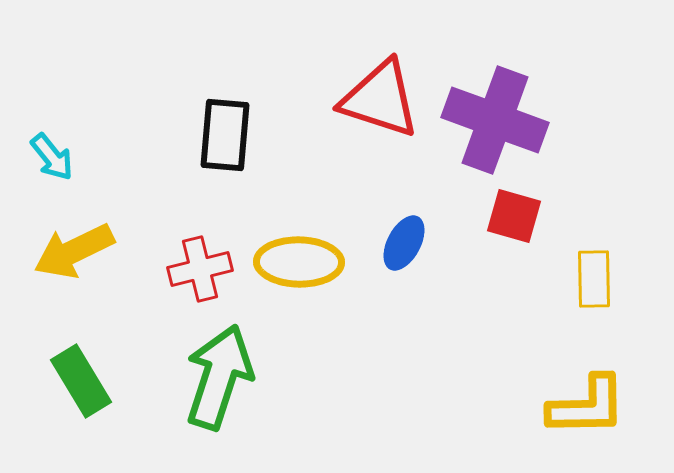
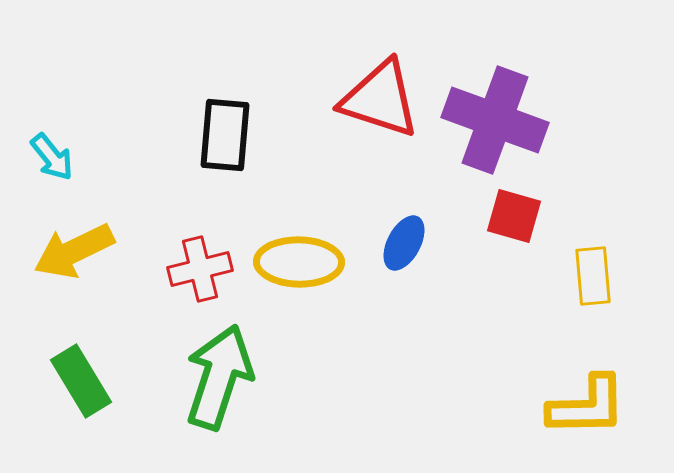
yellow rectangle: moved 1 px left, 3 px up; rotated 4 degrees counterclockwise
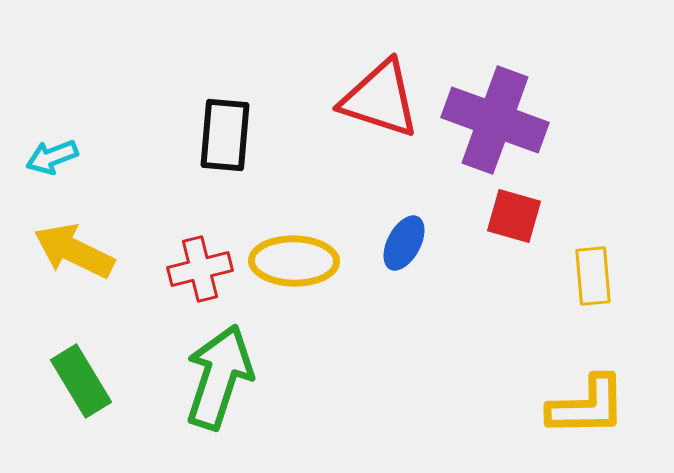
cyan arrow: rotated 108 degrees clockwise
yellow arrow: rotated 52 degrees clockwise
yellow ellipse: moved 5 px left, 1 px up
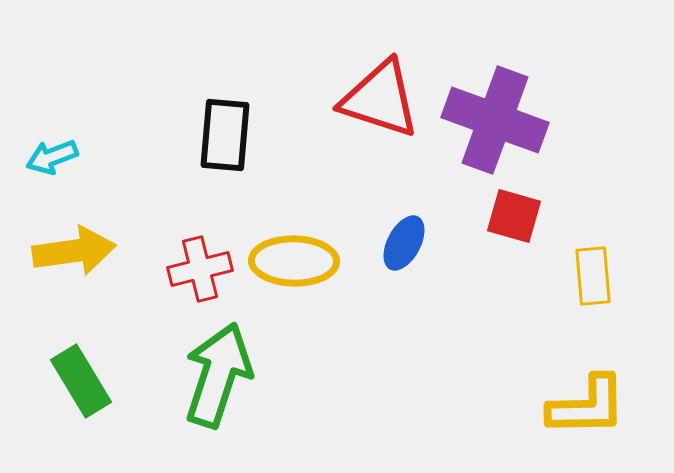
yellow arrow: rotated 146 degrees clockwise
green arrow: moved 1 px left, 2 px up
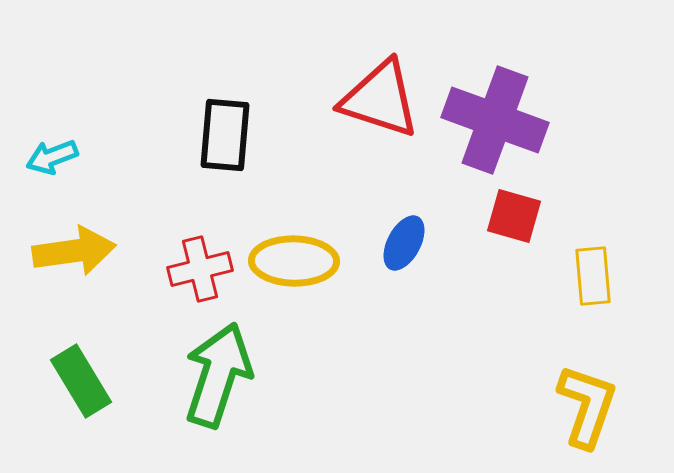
yellow L-shape: rotated 70 degrees counterclockwise
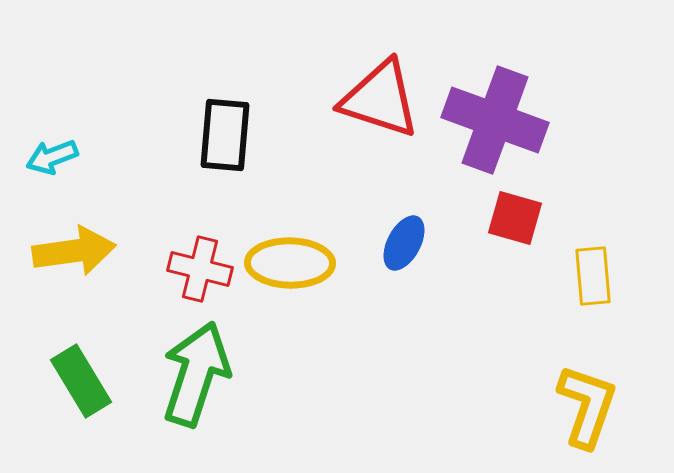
red square: moved 1 px right, 2 px down
yellow ellipse: moved 4 px left, 2 px down
red cross: rotated 28 degrees clockwise
green arrow: moved 22 px left, 1 px up
